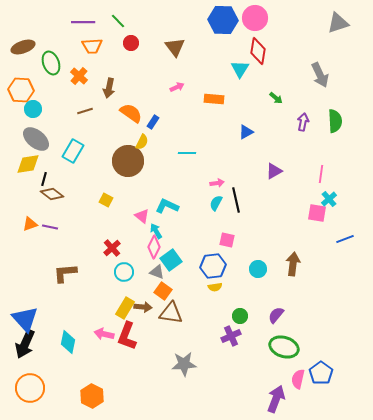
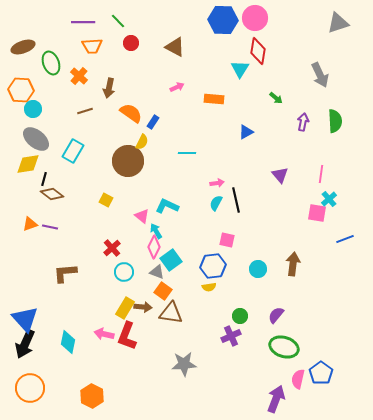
brown triangle at (175, 47): rotated 25 degrees counterclockwise
purple triangle at (274, 171): moved 6 px right, 4 px down; rotated 42 degrees counterclockwise
yellow semicircle at (215, 287): moved 6 px left
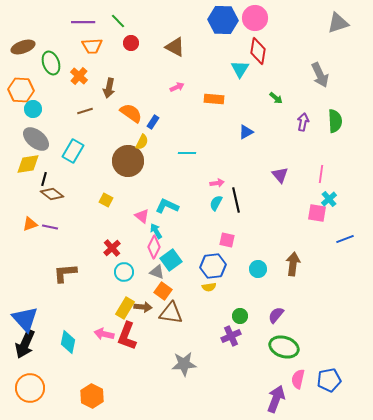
blue pentagon at (321, 373): moved 8 px right, 7 px down; rotated 25 degrees clockwise
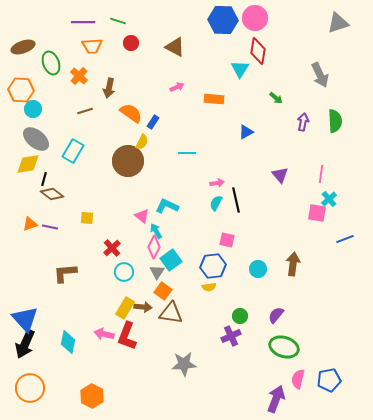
green line at (118, 21): rotated 28 degrees counterclockwise
yellow square at (106, 200): moved 19 px left, 18 px down; rotated 24 degrees counterclockwise
gray triangle at (157, 272): rotated 42 degrees clockwise
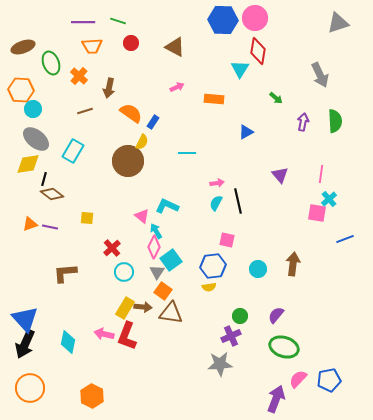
black line at (236, 200): moved 2 px right, 1 px down
gray star at (184, 364): moved 36 px right
pink semicircle at (298, 379): rotated 30 degrees clockwise
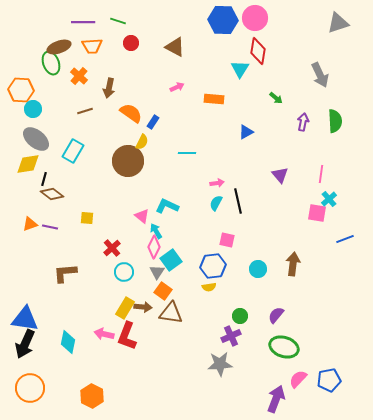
brown ellipse at (23, 47): moved 36 px right
blue triangle at (25, 319): rotated 40 degrees counterclockwise
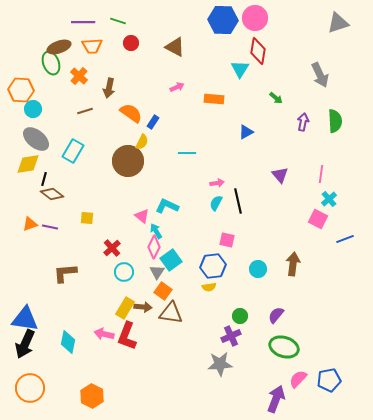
pink square at (317, 213): moved 1 px right, 6 px down; rotated 18 degrees clockwise
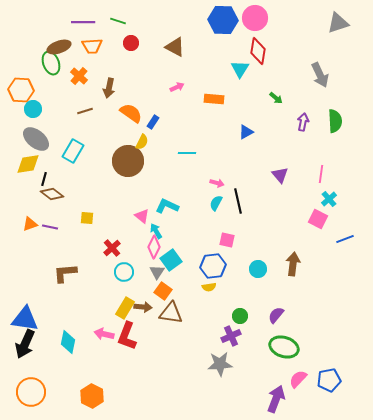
pink arrow at (217, 183): rotated 24 degrees clockwise
orange circle at (30, 388): moved 1 px right, 4 px down
